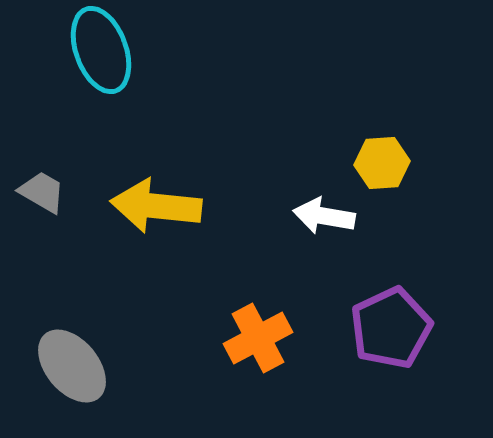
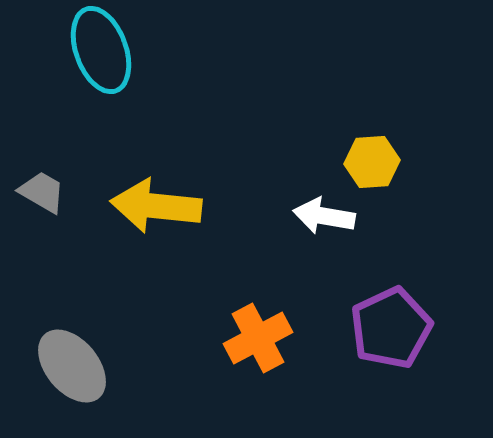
yellow hexagon: moved 10 px left, 1 px up
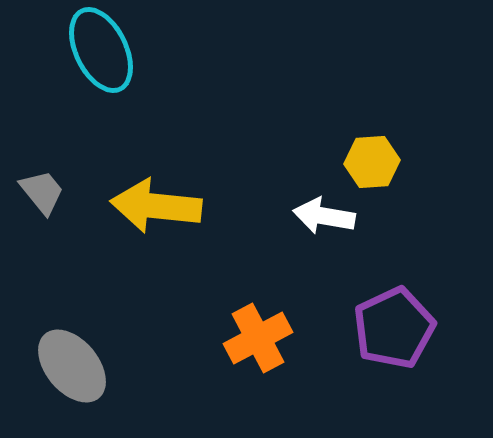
cyan ellipse: rotated 6 degrees counterclockwise
gray trapezoid: rotated 21 degrees clockwise
purple pentagon: moved 3 px right
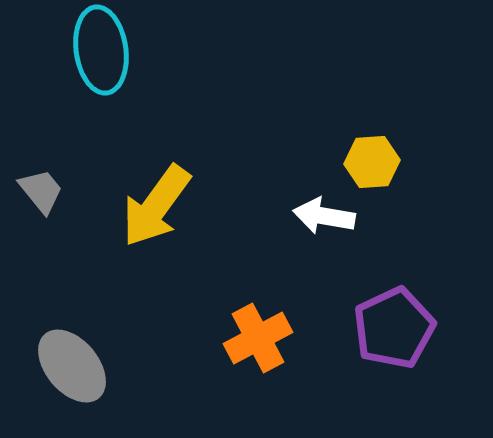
cyan ellipse: rotated 18 degrees clockwise
gray trapezoid: moved 1 px left, 1 px up
yellow arrow: rotated 60 degrees counterclockwise
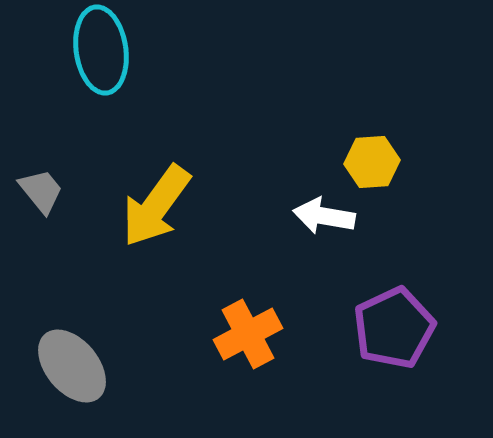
orange cross: moved 10 px left, 4 px up
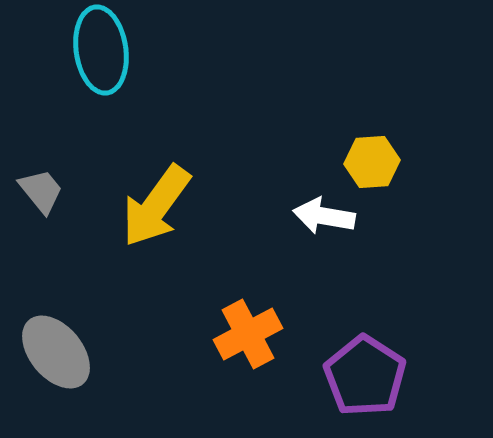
purple pentagon: moved 29 px left, 48 px down; rotated 14 degrees counterclockwise
gray ellipse: moved 16 px left, 14 px up
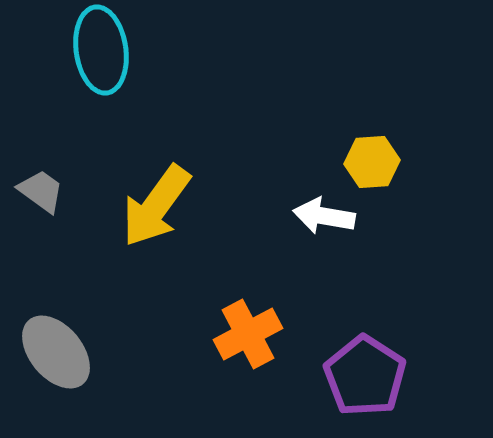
gray trapezoid: rotated 15 degrees counterclockwise
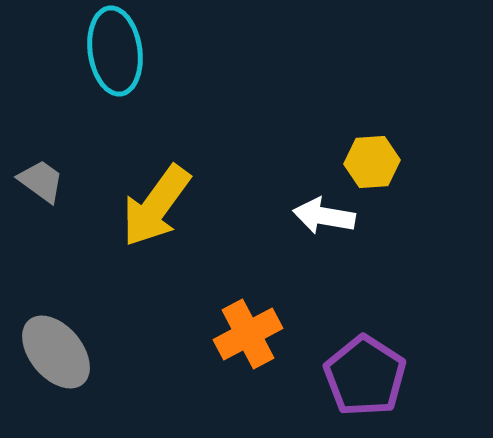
cyan ellipse: moved 14 px right, 1 px down
gray trapezoid: moved 10 px up
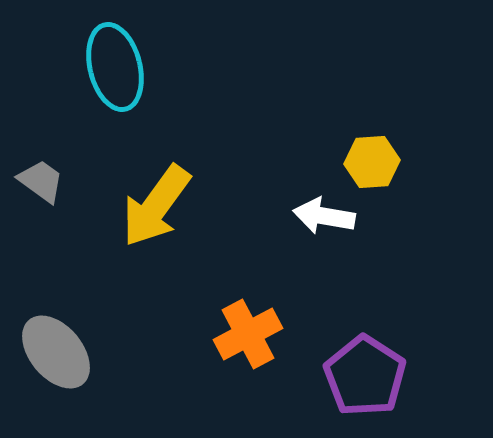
cyan ellipse: moved 16 px down; rotated 6 degrees counterclockwise
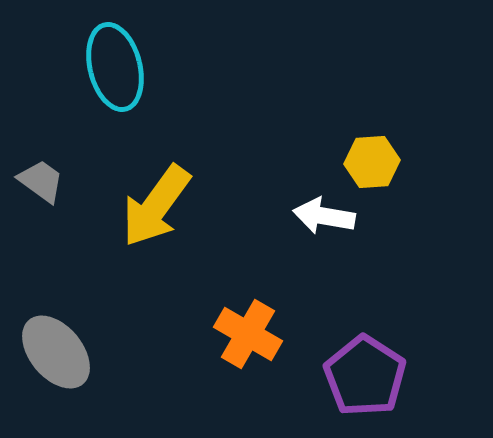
orange cross: rotated 32 degrees counterclockwise
